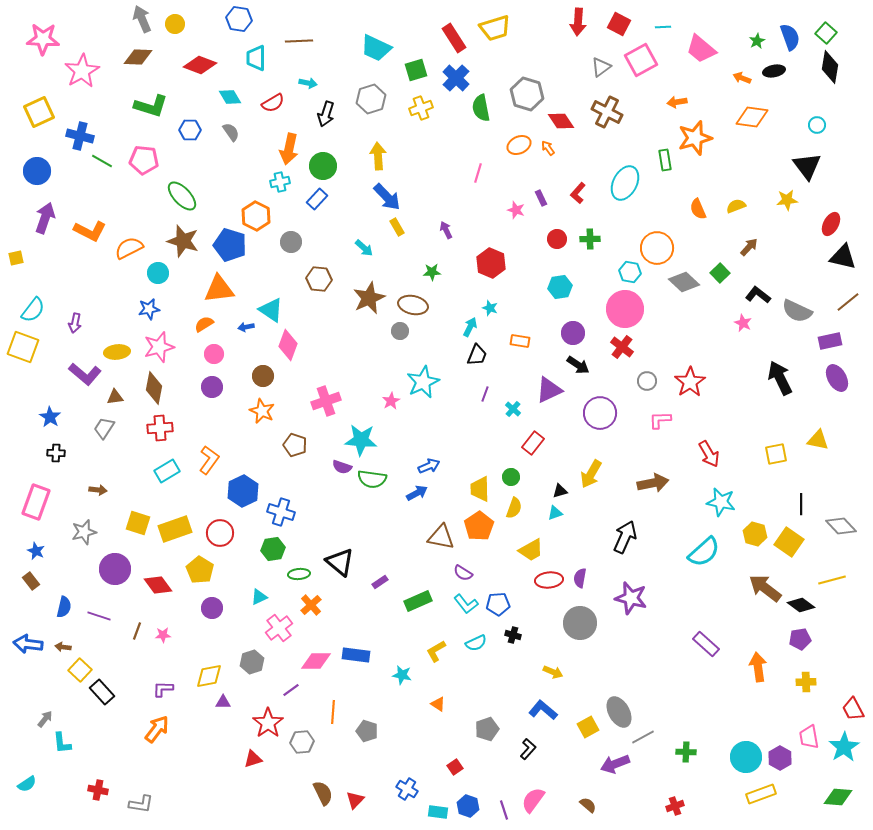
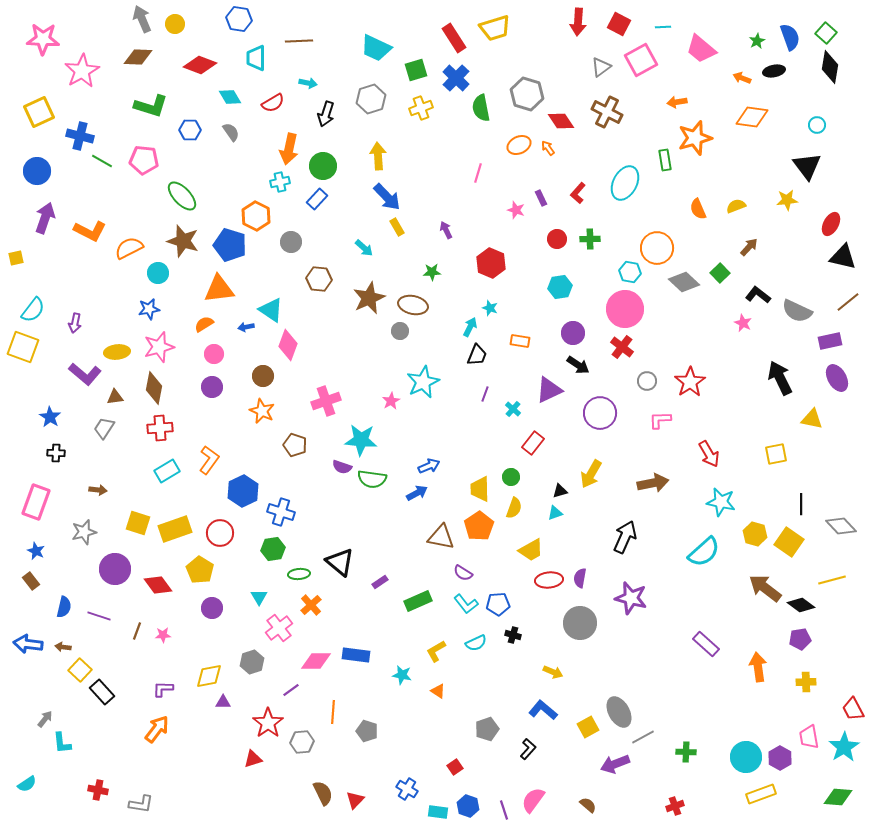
yellow triangle at (818, 440): moved 6 px left, 21 px up
cyan triangle at (259, 597): rotated 36 degrees counterclockwise
orange triangle at (438, 704): moved 13 px up
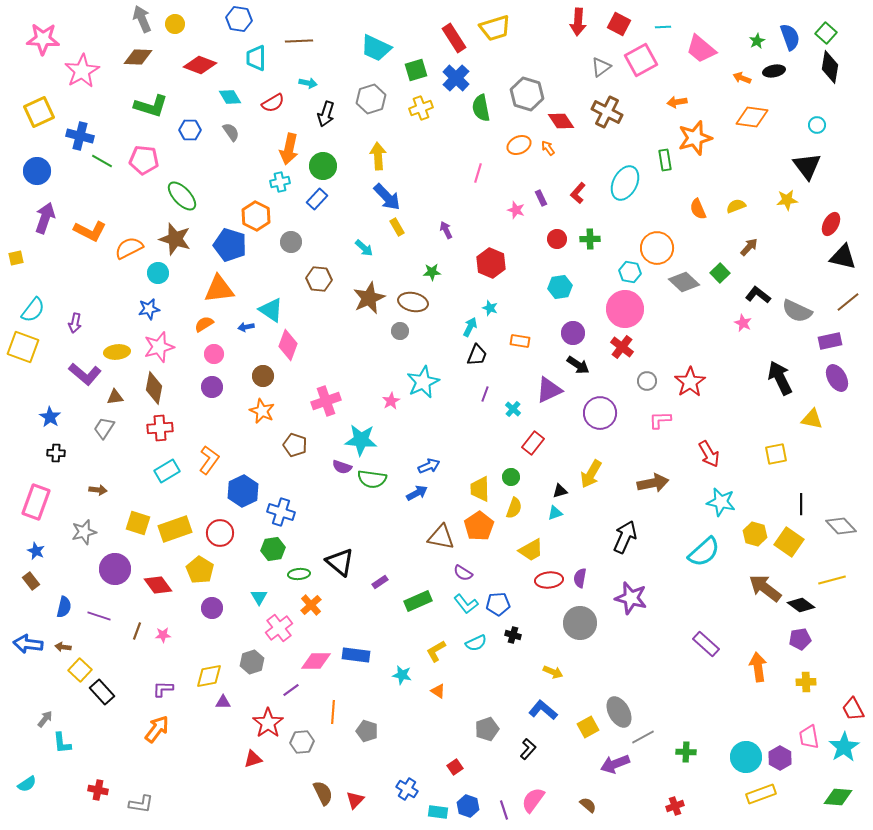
brown star at (183, 241): moved 8 px left, 2 px up
brown ellipse at (413, 305): moved 3 px up
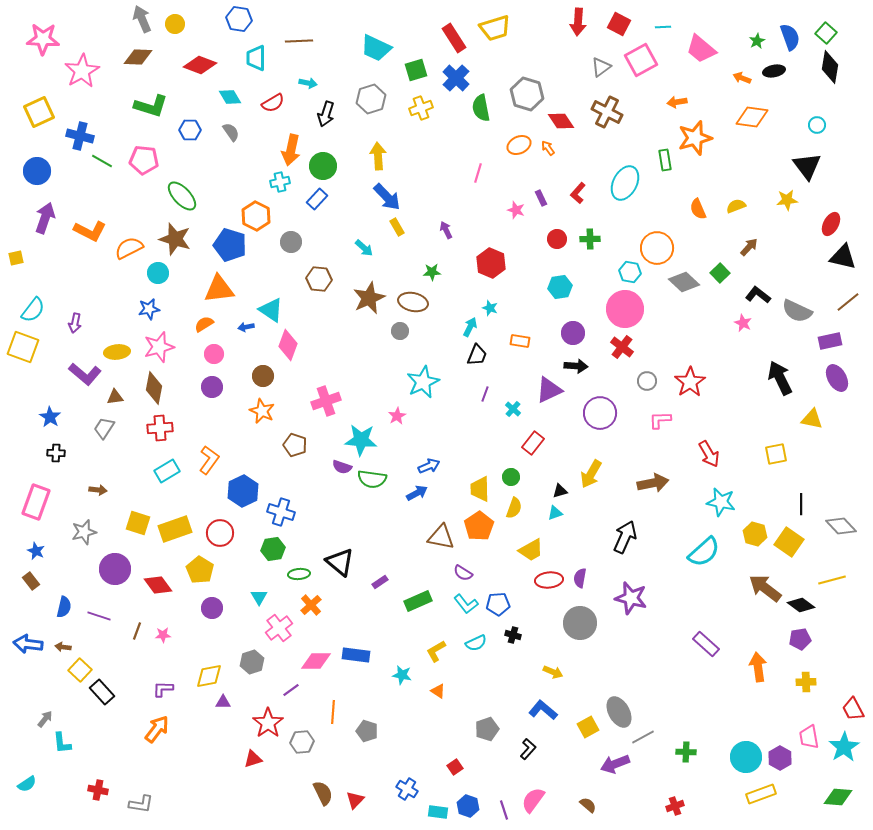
orange arrow at (289, 149): moved 2 px right, 1 px down
black arrow at (578, 365): moved 2 px left, 1 px down; rotated 30 degrees counterclockwise
pink star at (391, 401): moved 6 px right, 15 px down
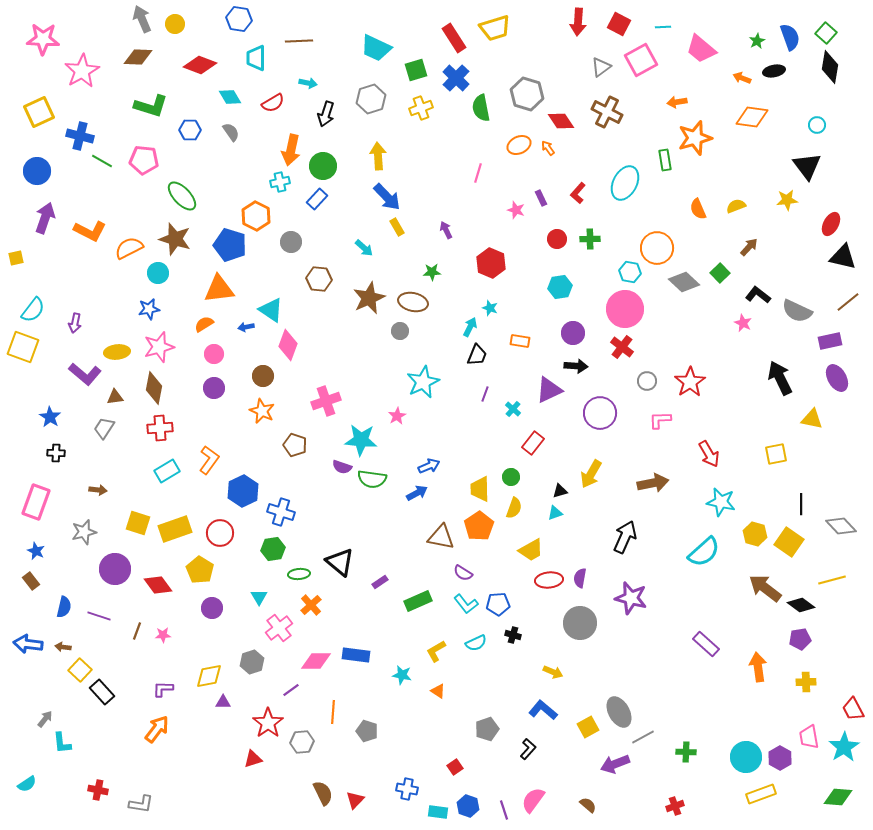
purple circle at (212, 387): moved 2 px right, 1 px down
blue cross at (407, 789): rotated 20 degrees counterclockwise
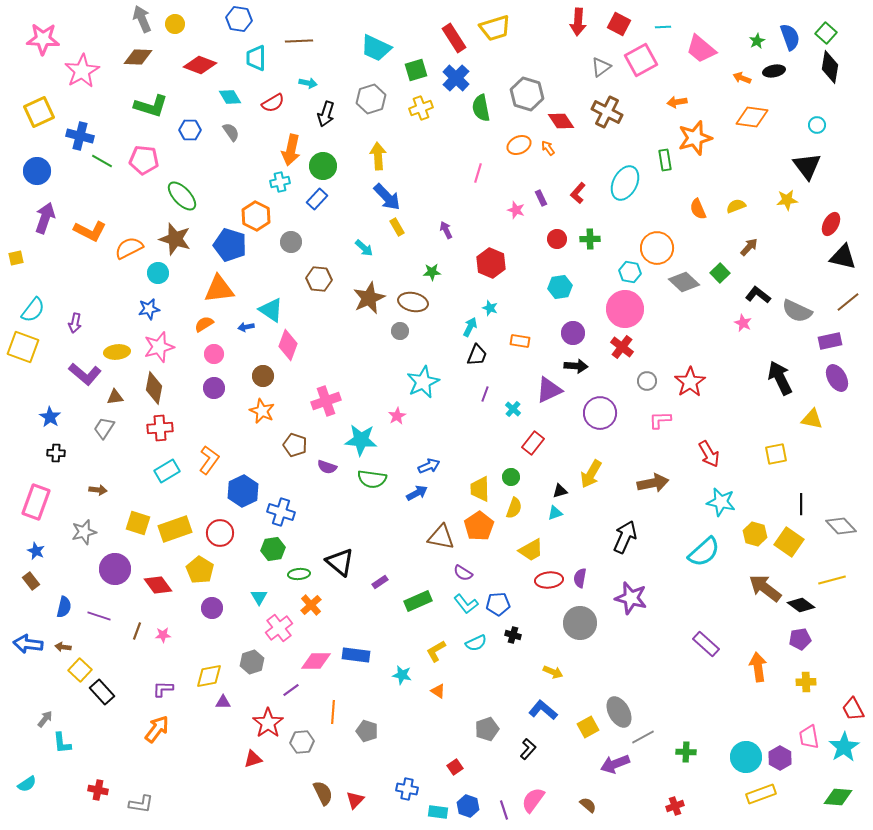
purple semicircle at (342, 467): moved 15 px left
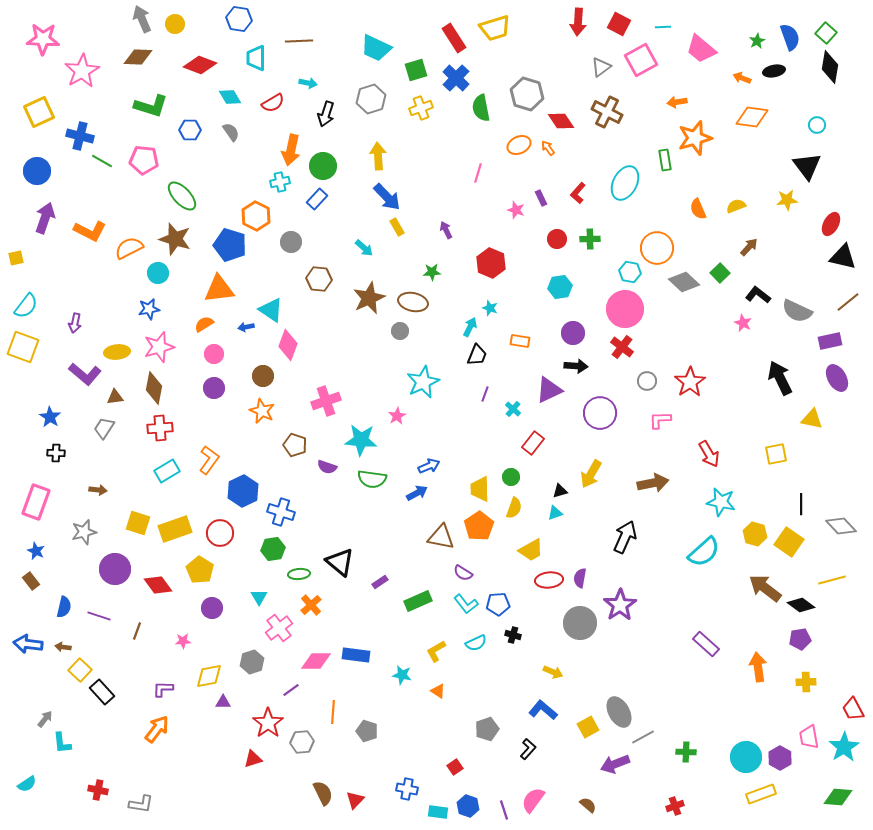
cyan semicircle at (33, 310): moved 7 px left, 4 px up
purple star at (631, 598): moved 11 px left, 7 px down; rotated 24 degrees clockwise
pink star at (163, 635): moved 20 px right, 6 px down
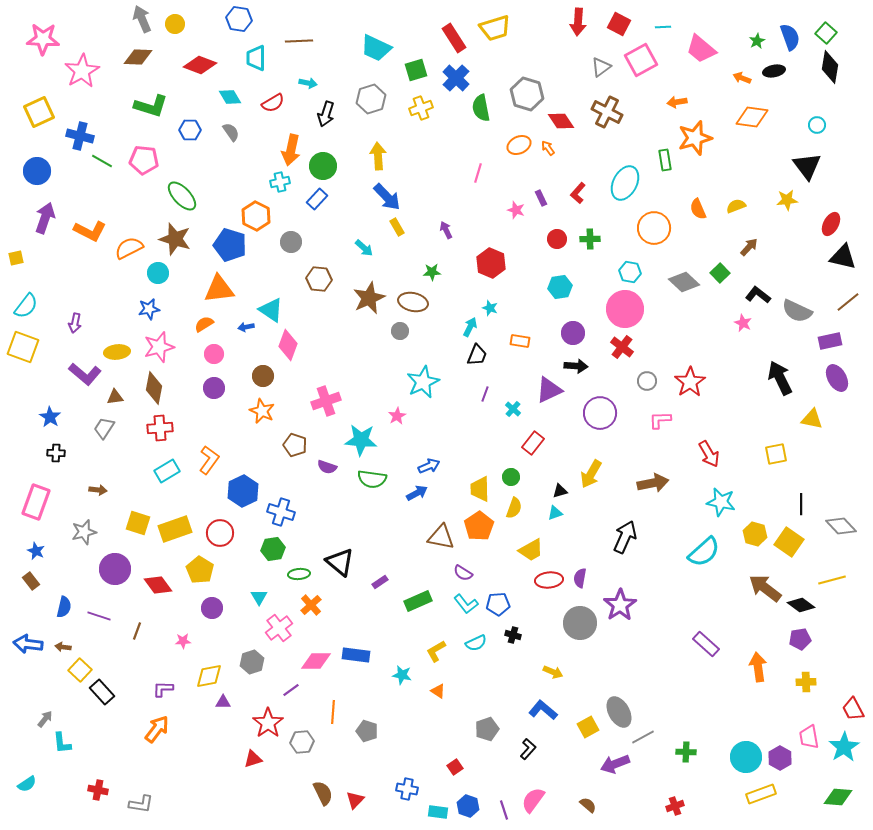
orange circle at (657, 248): moved 3 px left, 20 px up
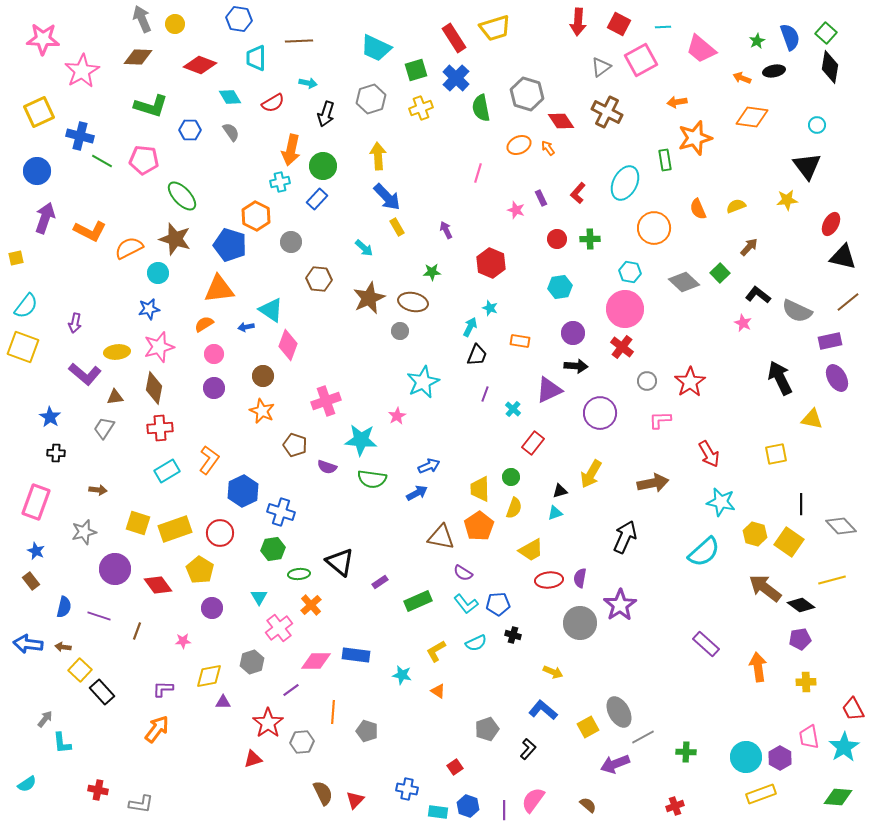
purple line at (504, 810): rotated 18 degrees clockwise
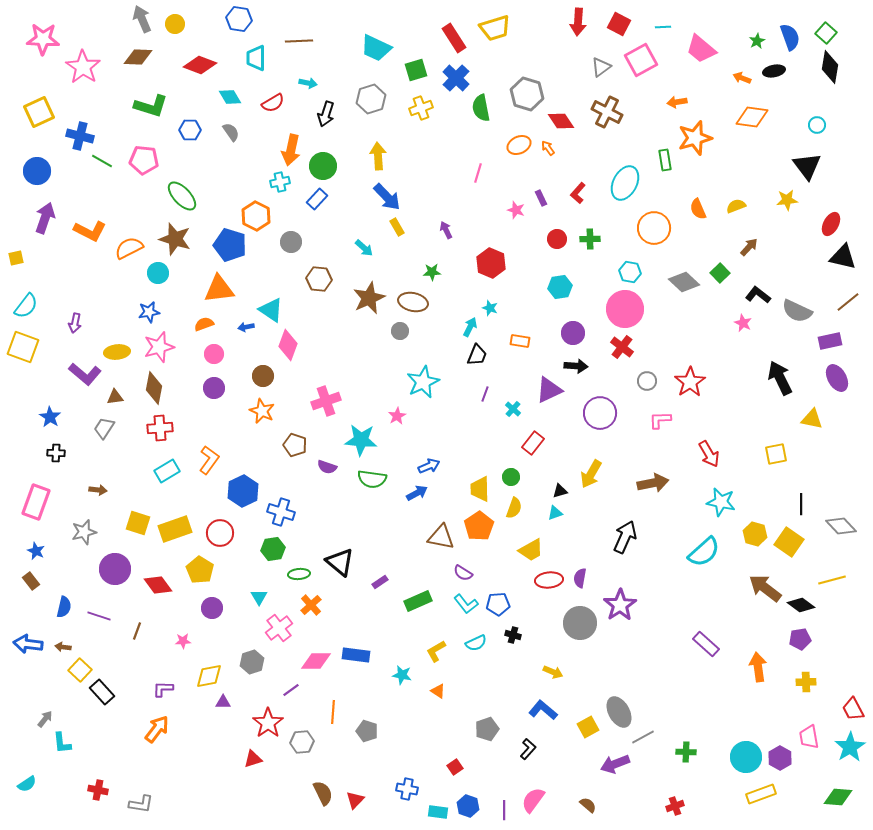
pink star at (82, 71): moved 1 px right, 4 px up; rotated 8 degrees counterclockwise
blue star at (149, 309): moved 3 px down
orange semicircle at (204, 324): rotated 12 degrees clockwise
cyan star at (844, 747): moved 6 px right
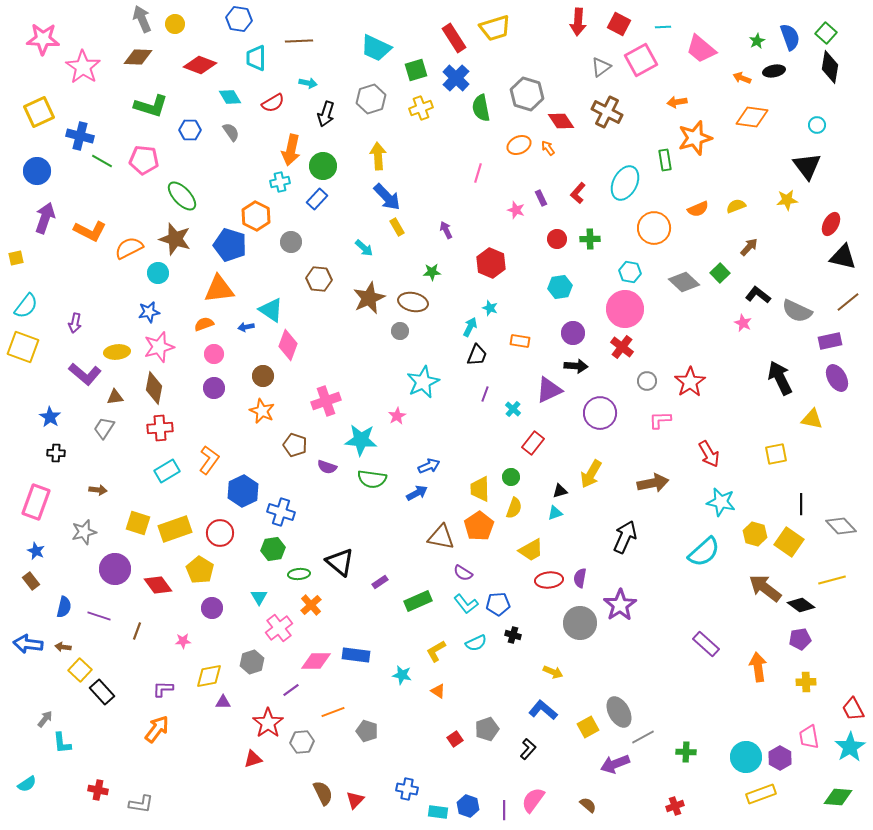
orange semicircle at (698, 209): rotated 90 degrees counterclockwise
orange line at (333, 712): rotated 65 degrees clockwise
red square at (455, 767): moved 28 px up
